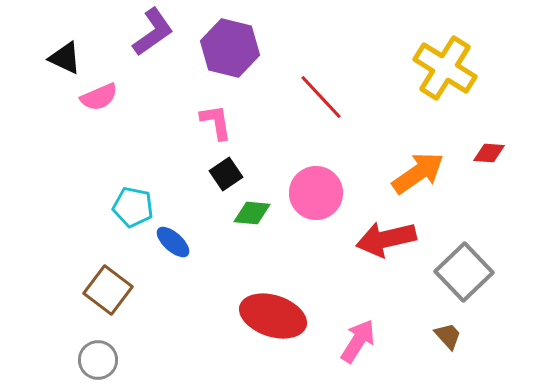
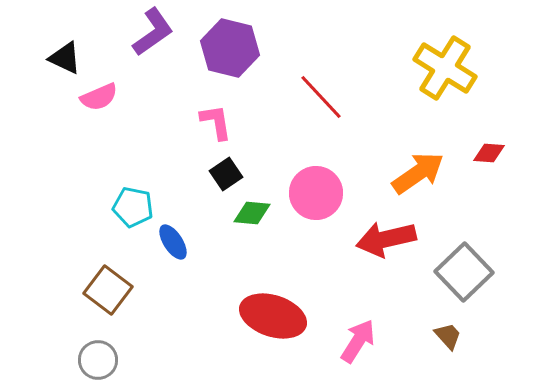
blue ellipse: rotated 15 degrees clockwise
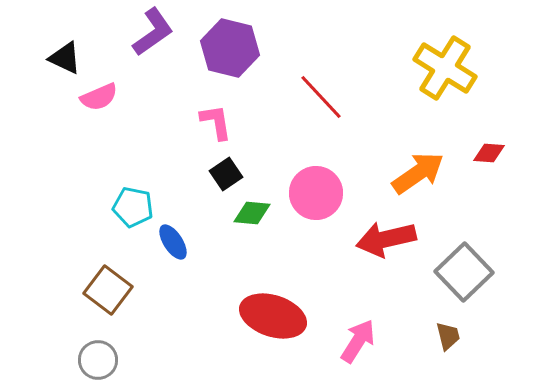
brown trapezoid: rotated 28 degrees clockwise
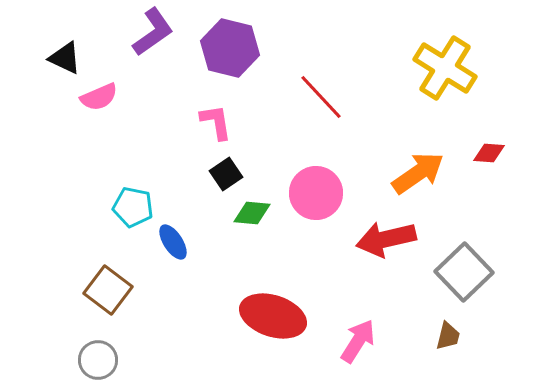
brown trapezoid: rotated 28 degrees clockwise
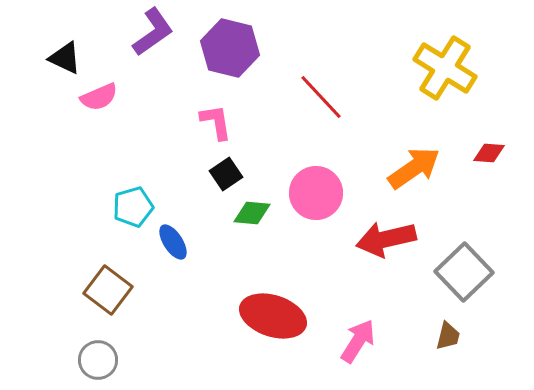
orange arrow: moved 4 px left, 5 px up
cyan pentagon: rotated 27 degrees counterclockwise
